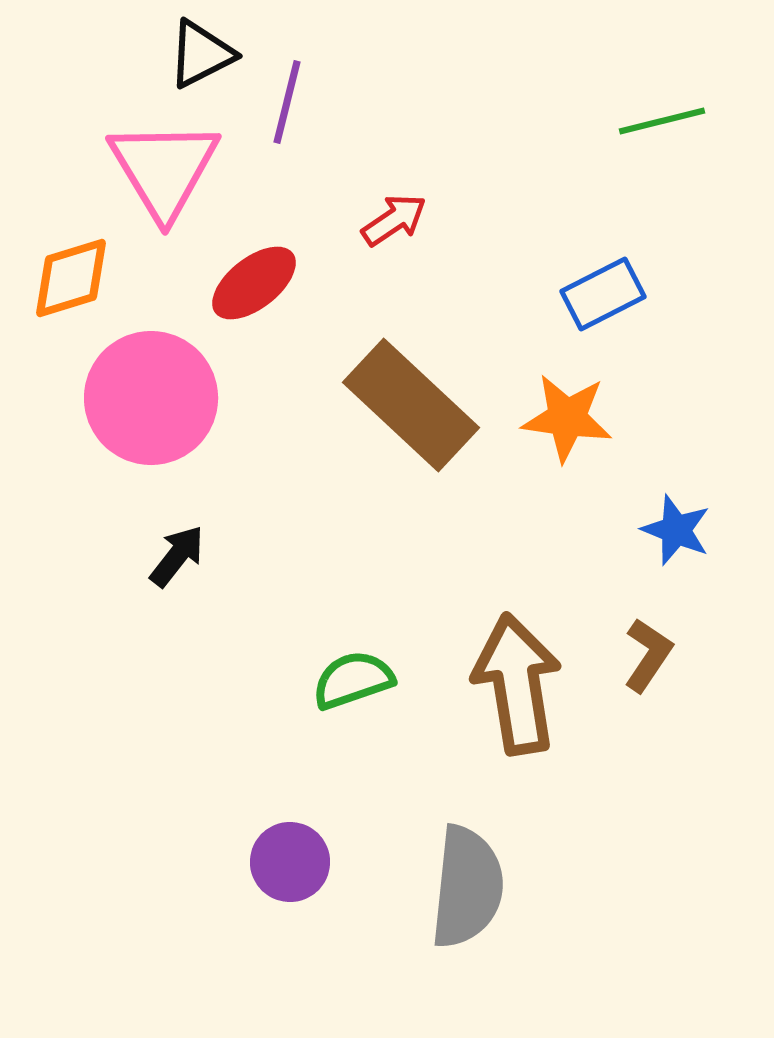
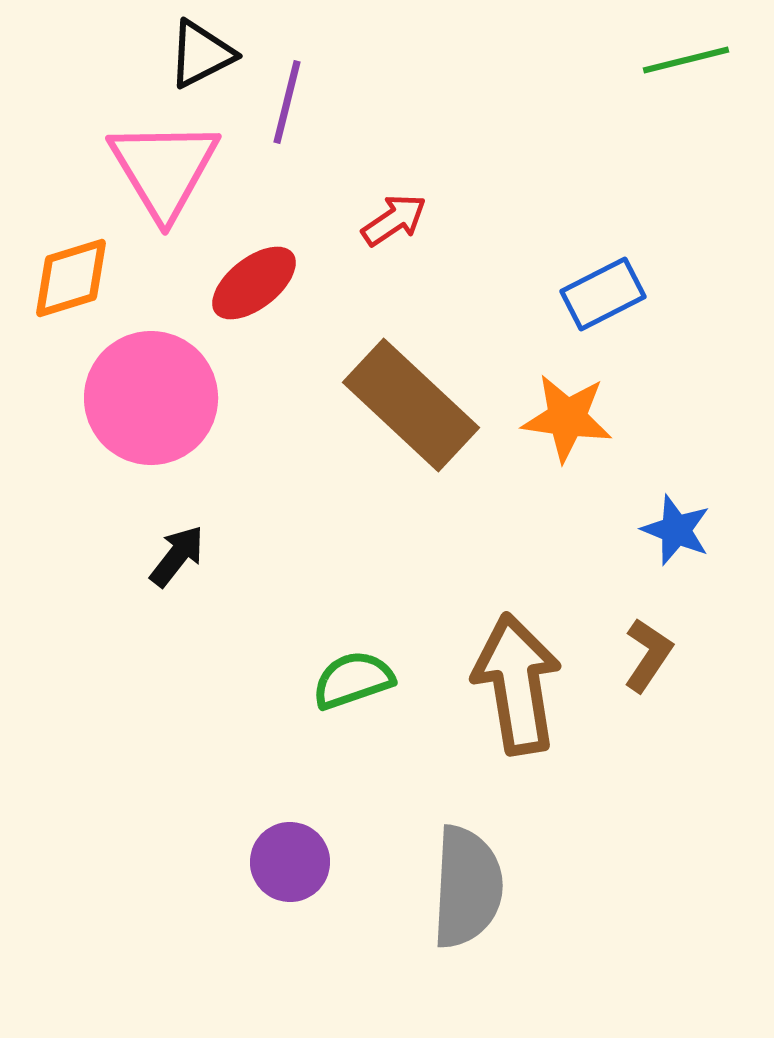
green line: moved 24 px right, 61 px up
gray semicircle: rotated 3 degrees counterclockwise
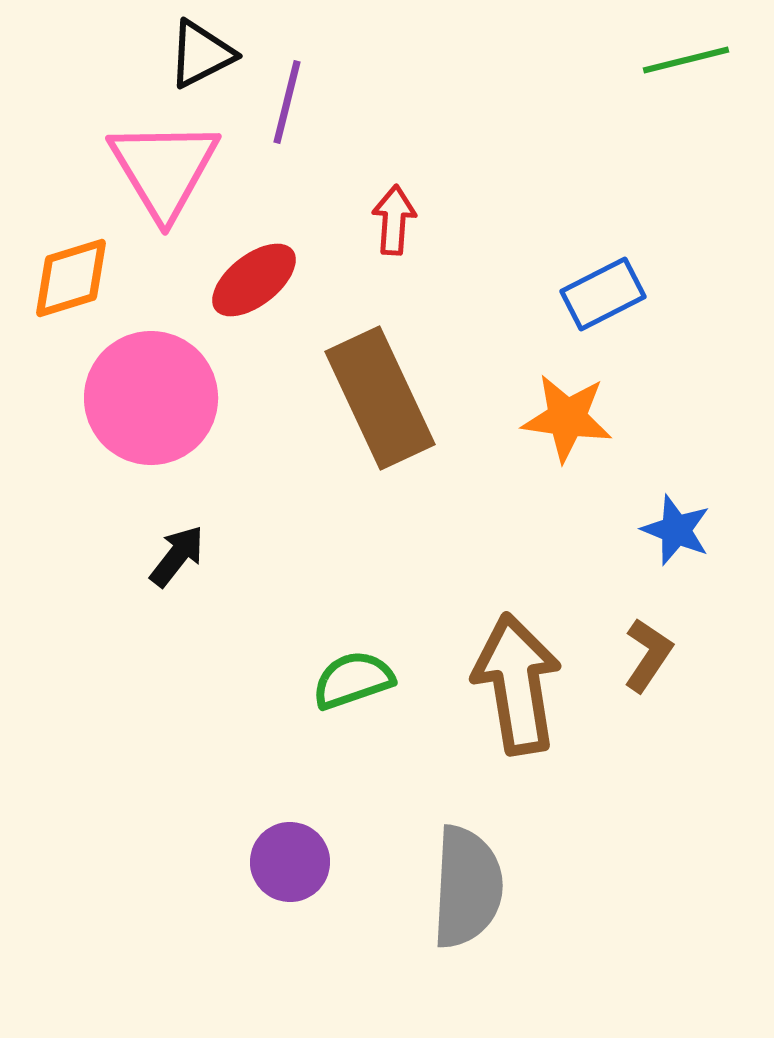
red arrow: rotated 52 degrees counterclockwise
red ellipse: moved 3 px up
brown rectangle: moved 31 px left, 7 px up; rotated 22 degrees clockwise
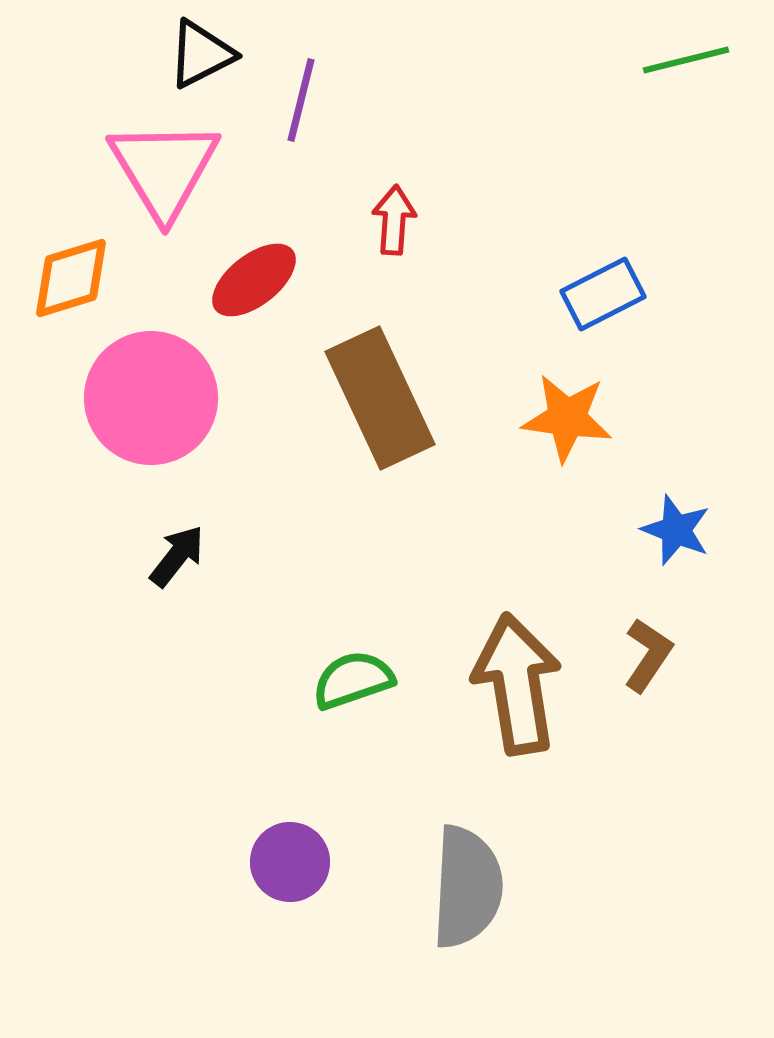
purple line: moved 14 px right, 2 px up
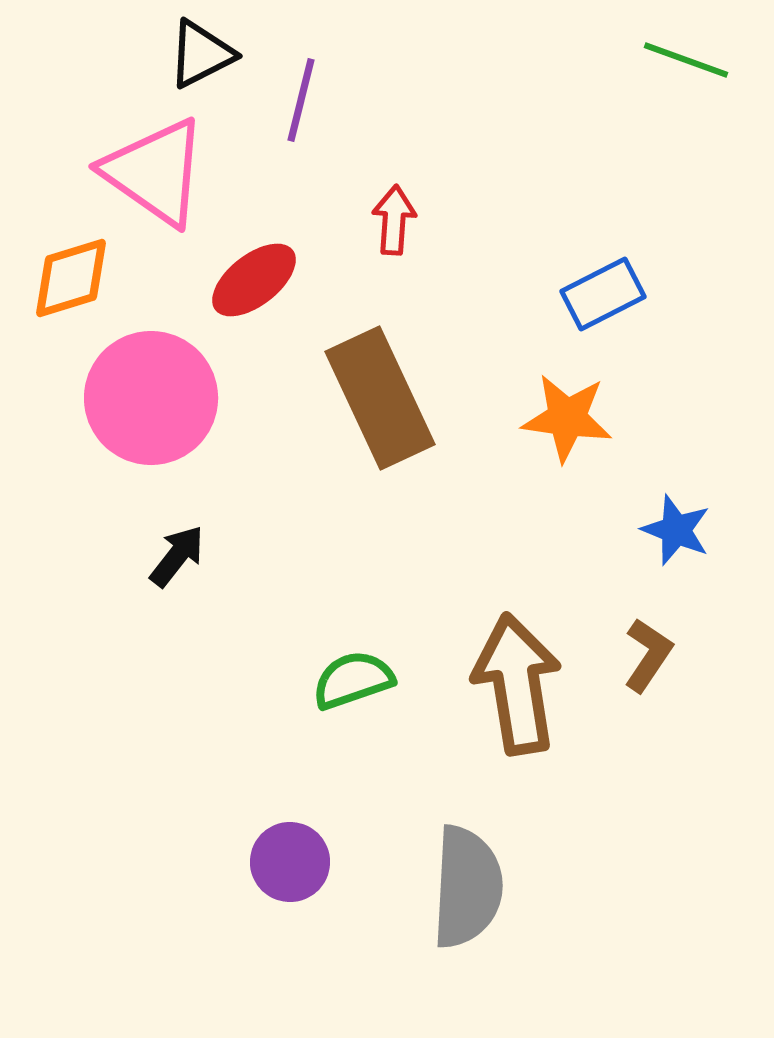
green line: rotated 34 degrees clockwise
pink triangle: moved 9 px left, 3 px down; rotated 24 degrees counterclockwise
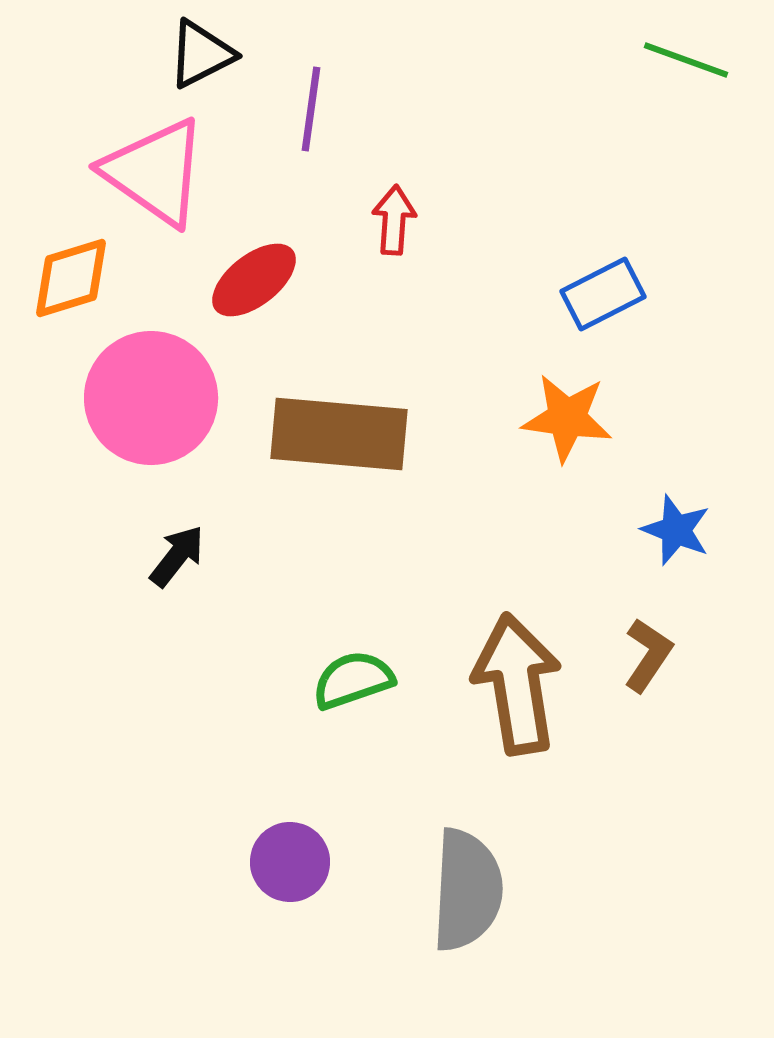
purple line: moved 10 px right, 9 px down; rotated 6 degrees counterclockwise
brown rectangle: moved 41 px left, 36 px down; rotated 60 degrees counterclockwise
gray semicircle: moved 3 px down
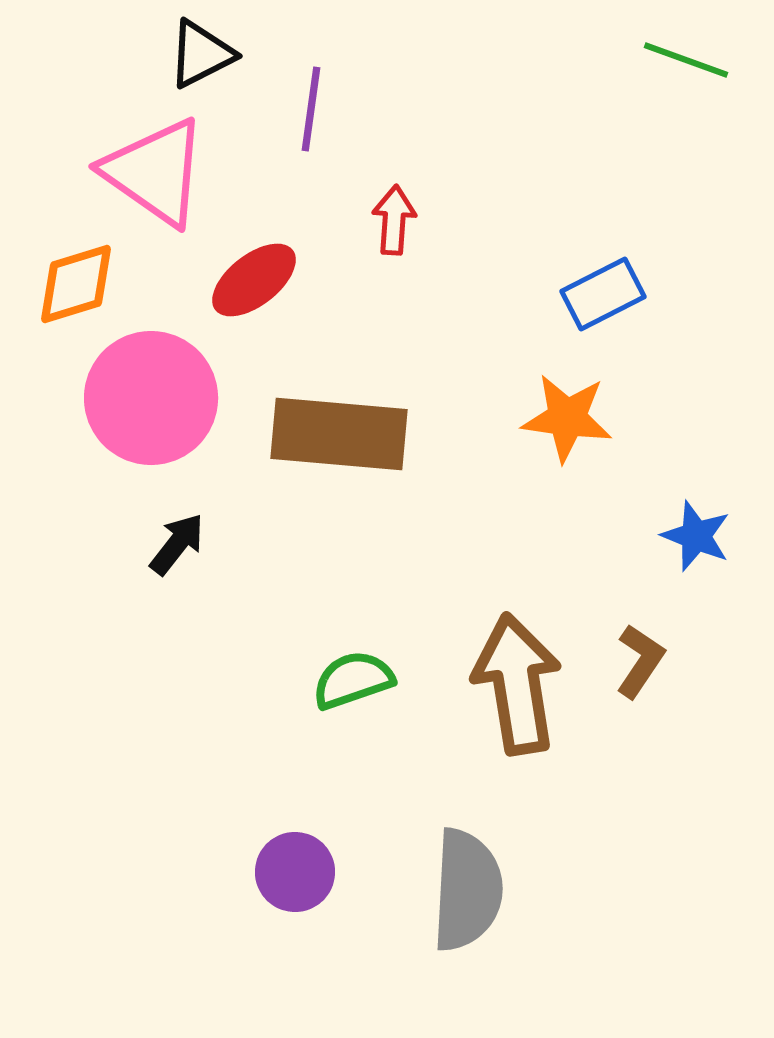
orange diamond: moved 5 px right, 6 px down
blue star: moved 20 px right, 6 px down
black arrow: moved 12 px up
brown L-shape: moved 8 px left, 6 px down
purple circle: moved 5 px right, 10 px down
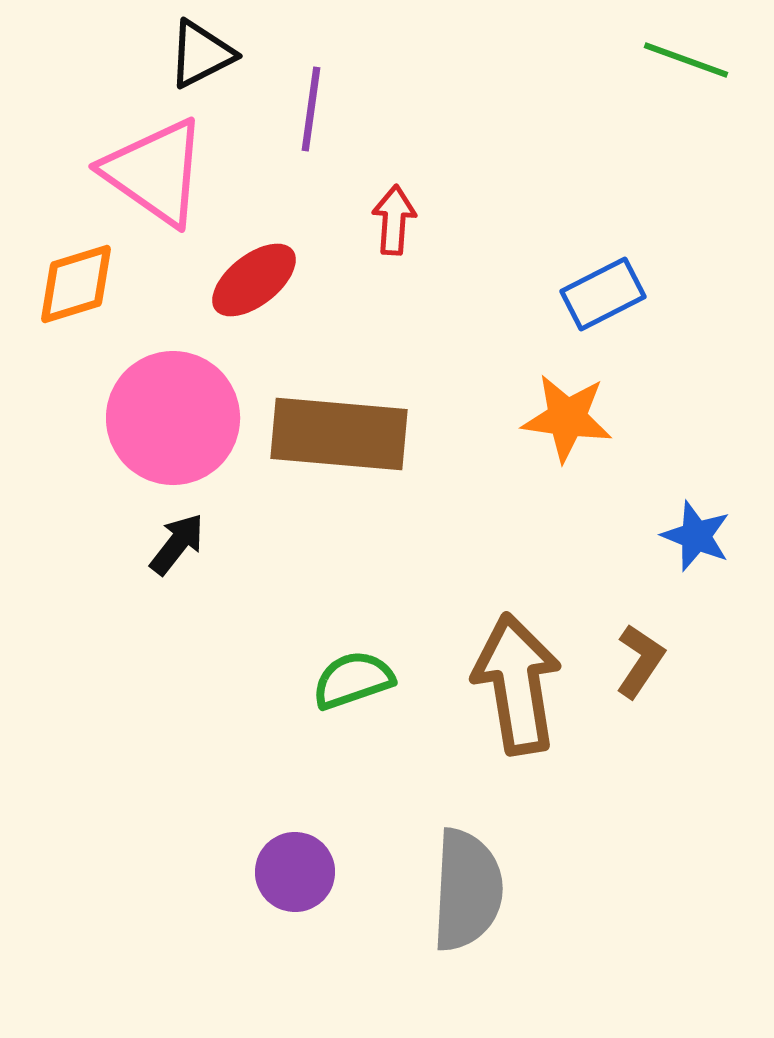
pink circle: moved 22 px right, 20 px down
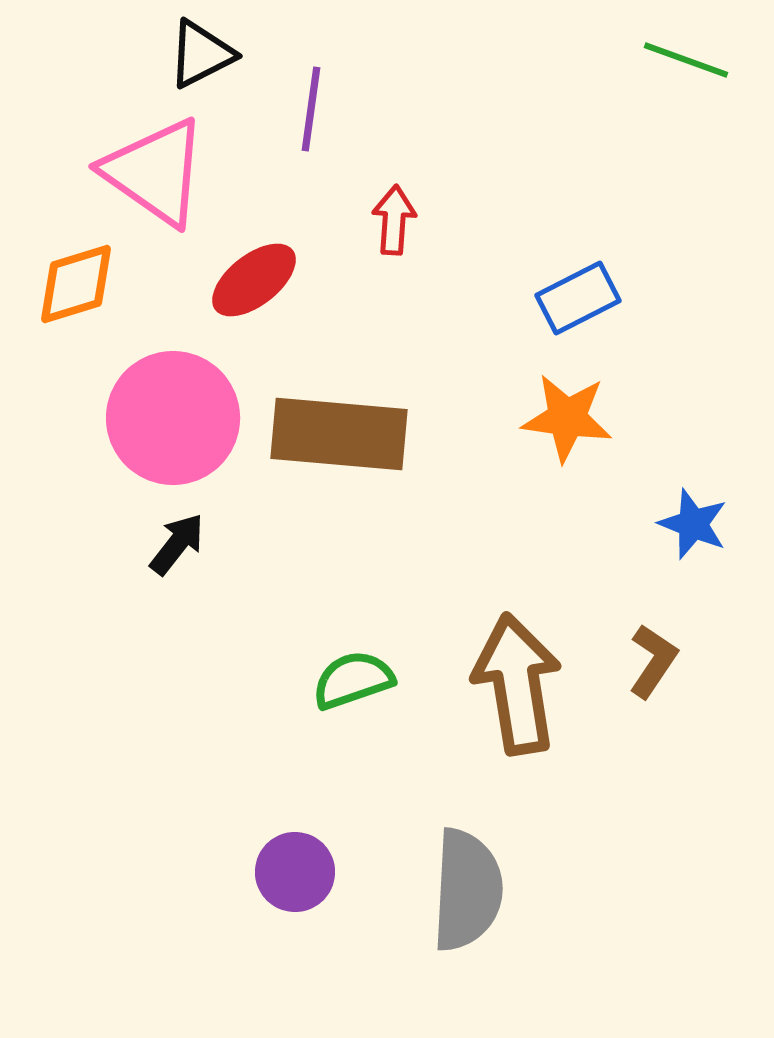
blue rectangle: moved 25 px left, 4 px down
blue star: moved 3 px left, 12 px up
brown L-shape: moved 13 px right
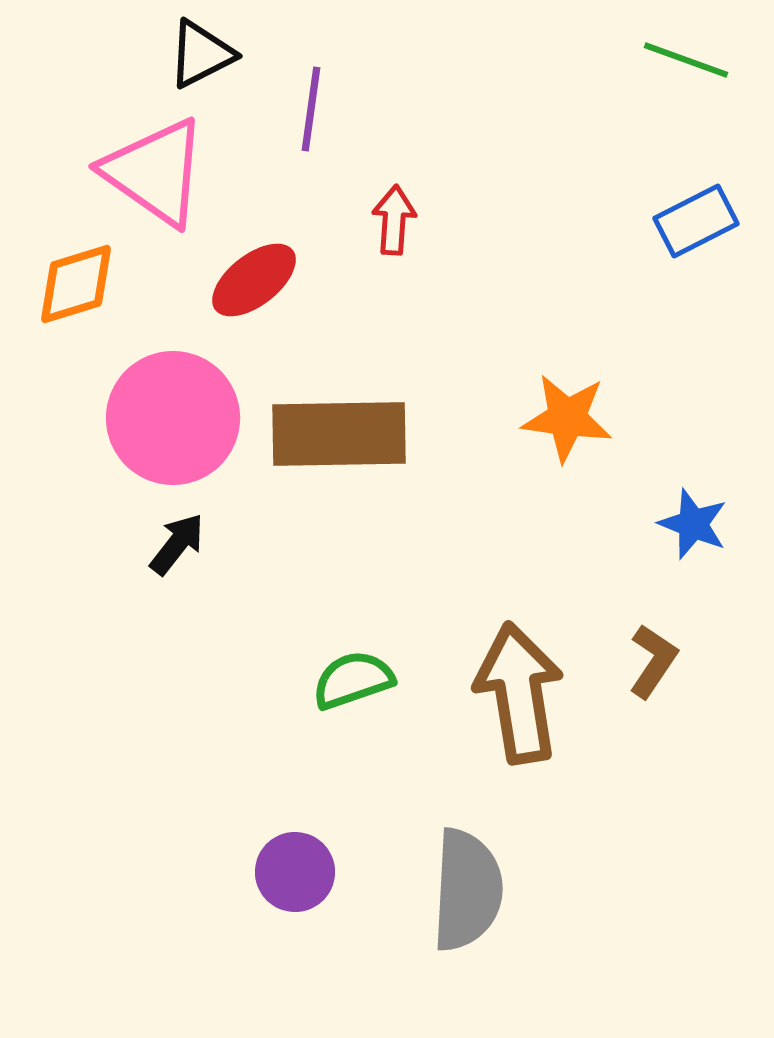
blue rectangle: moved 118 px right, 77 px up
brown rectangle: rotated 6 degrees counterclockwise
brown arrow: moved 2 px right, 9 px down
